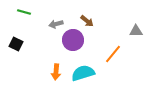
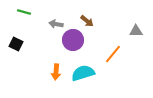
gray arrow: rotated 24 degrees clockwise
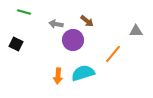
orange arrow: moved 2 px right, 4 px down
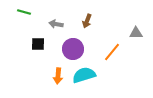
brown arrow: rotated 72 degrees clockwise
gray triangle: moved 2 px down
purple circle: moved 9 px down
black square: moved 22 px right; rotated 24 degrees counterclockwise
orange line: moved 1 px left, 2 px up
cyan semicircle: moved 1 px right, 2 px down
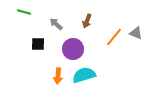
gray arrow: rotated 32 degrees clockwise
gray triangle: rotated 24 degrees clockwise
orange line: moved 2 px right, 15 px up
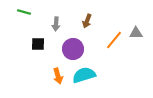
gray arrow: rotated 128 degrees counterclockwise
gray triangle: rotated 24 degrees counterclockwise
orange line: moved 3 px down
orange arrow: rotated 21 degrees counterclockwise
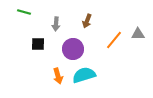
gray triangle: moved 2 px right, 1 px down
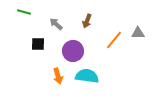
gray arrow: rotated 128 degrees clockwise
gray triangle: moved 1 px up
purple circle: moved 2 px down
cyan semicircle: moved 3 px right, 1 px down; rotated 25 degrees clockwise
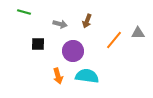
gray arrow: moved 4 px right; rotated 152 degrees clockwise
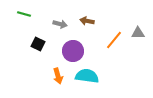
green line: moved 2 px down
brown arrow: rotated 80 degrees clockwise
black square: rotated 24 degrees clockwise
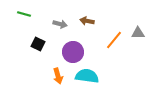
purple circle: moved 1 px down
